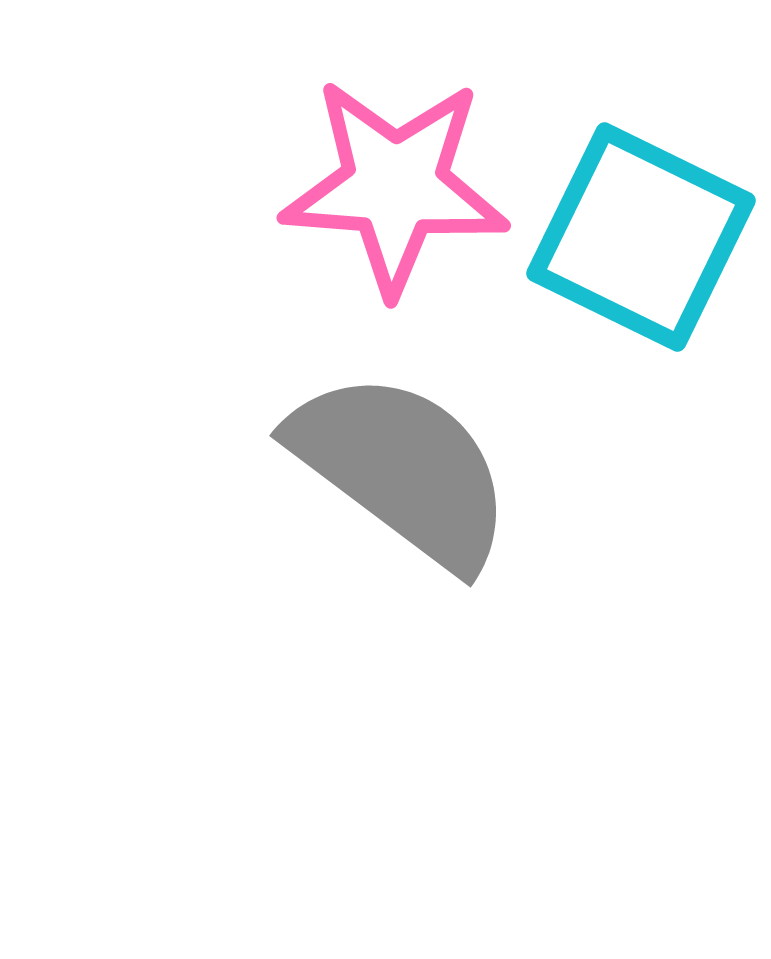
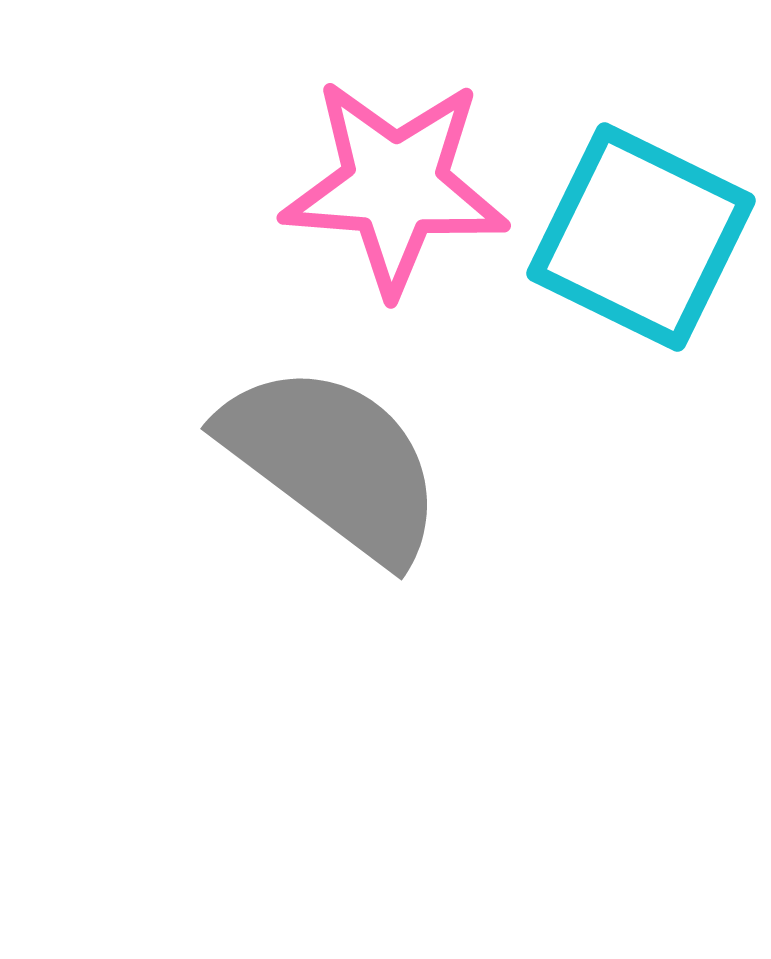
gray semicircle: moved 69 px left, 7 px up
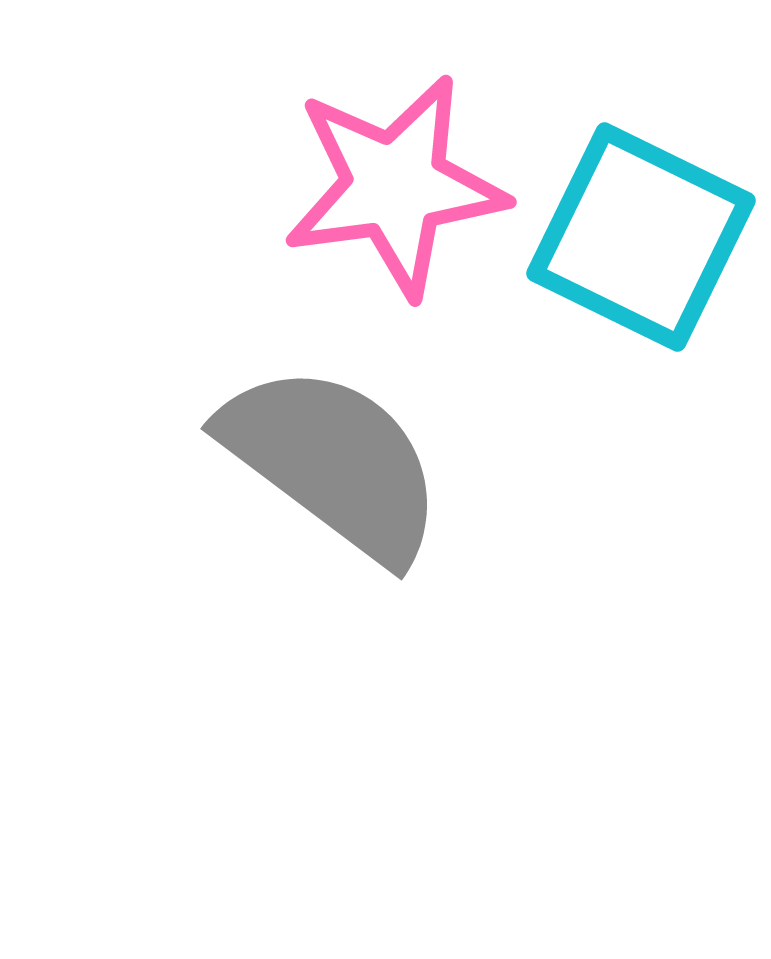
pink star: rotated 12 degrees counterclockwise
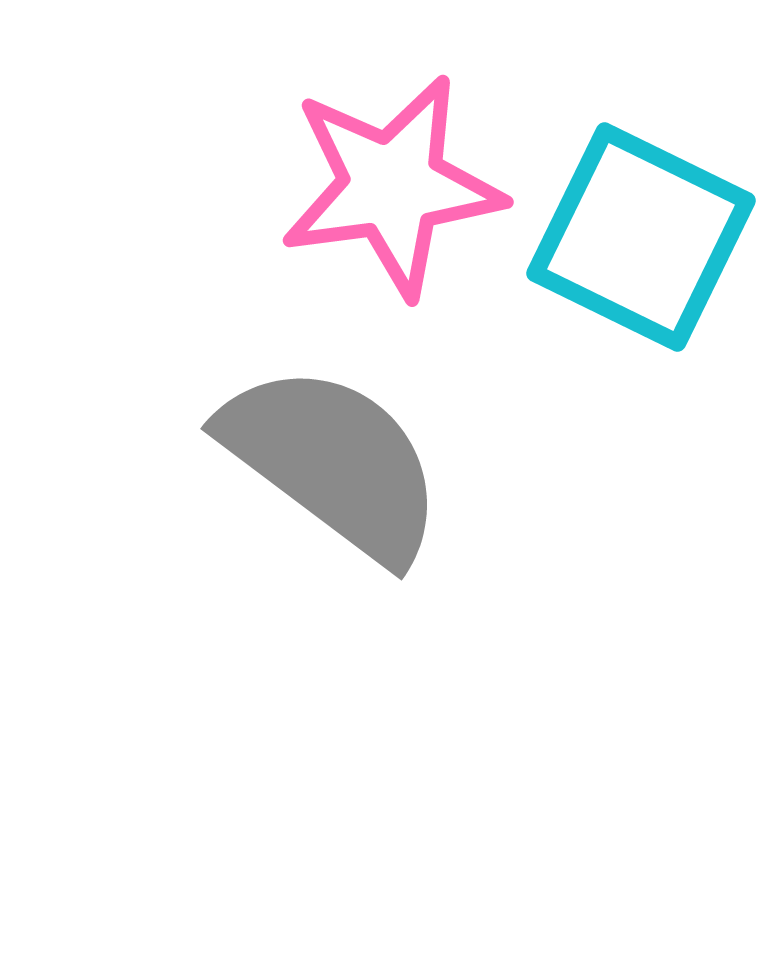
pink star: moved 3 px left
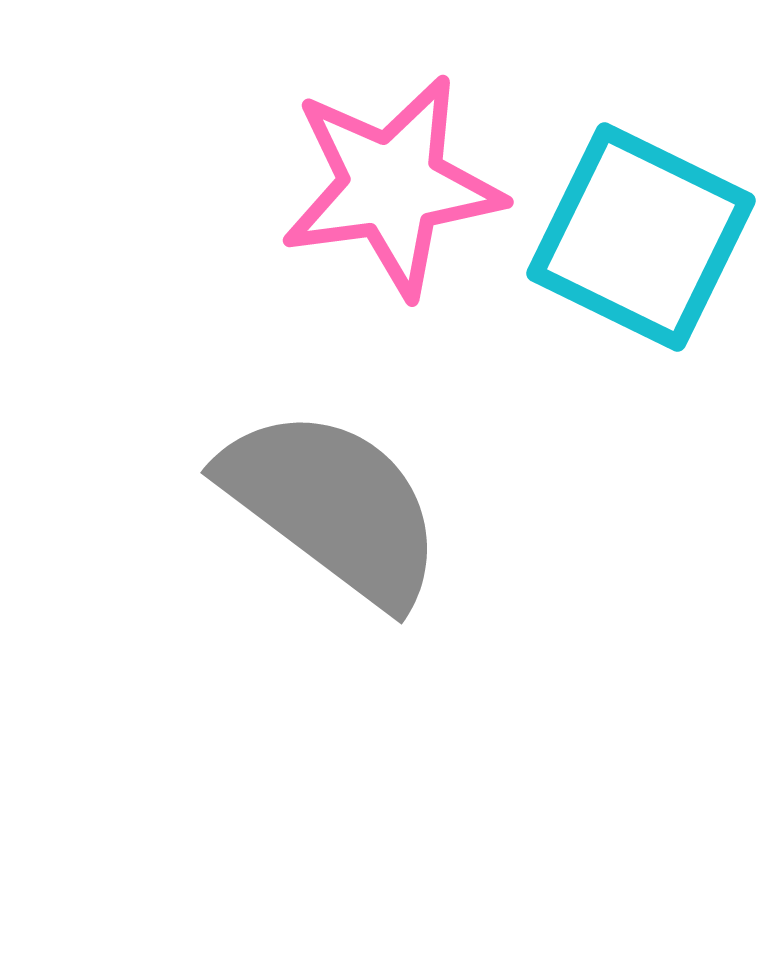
gray semicircle: moved 44 px down
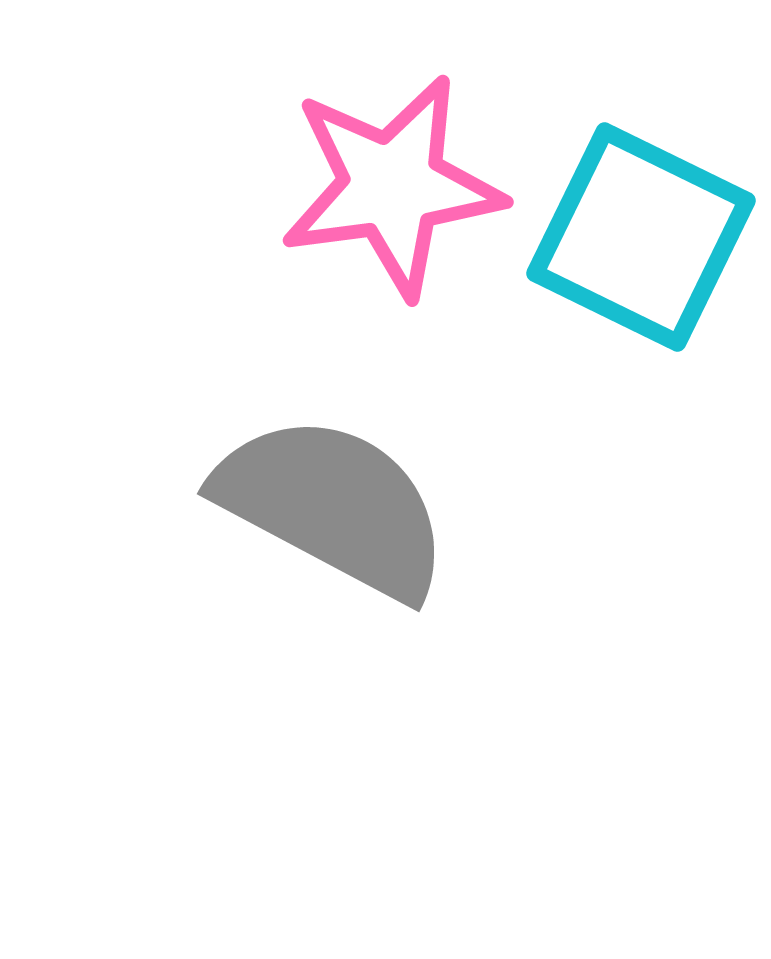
gray semicircle: rotated 9 degrees counterclockwise
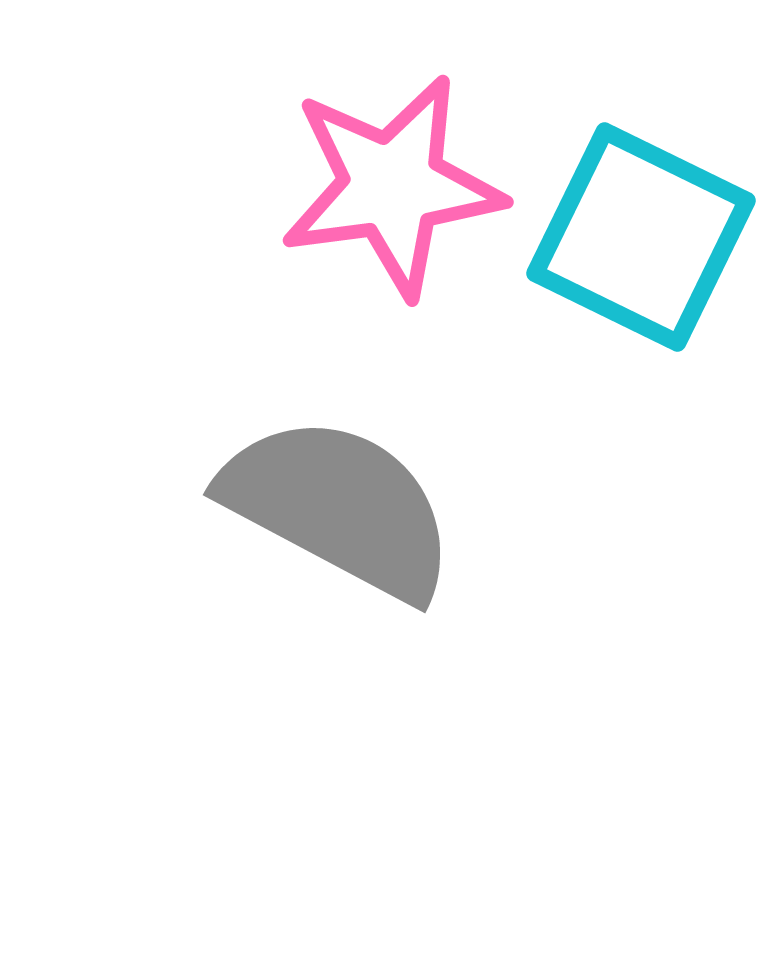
gray semicircle: moved 6 px right, 1 px down
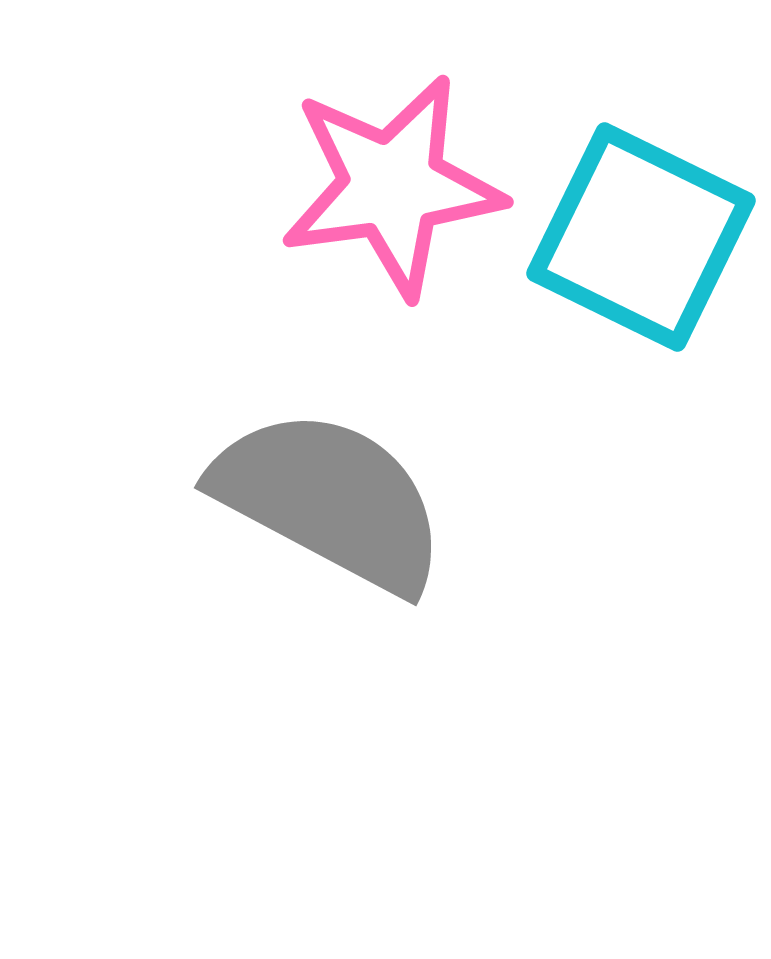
gray semicircle: moved 9 px left, 7 px up
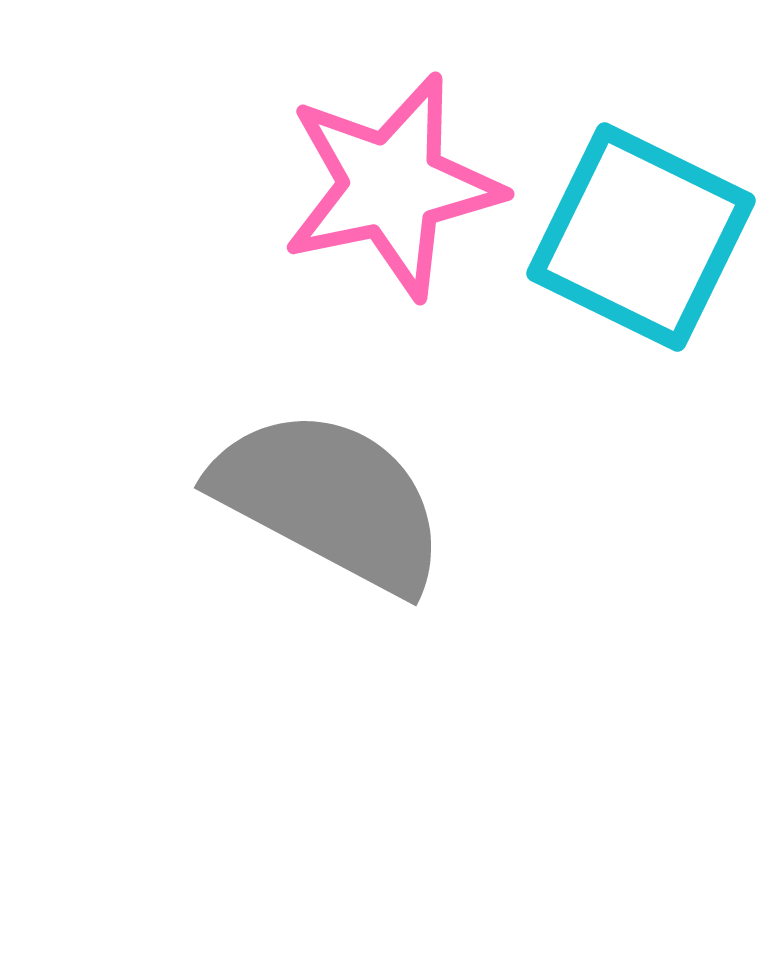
pink star: rotated 4 degrees counterclockwise
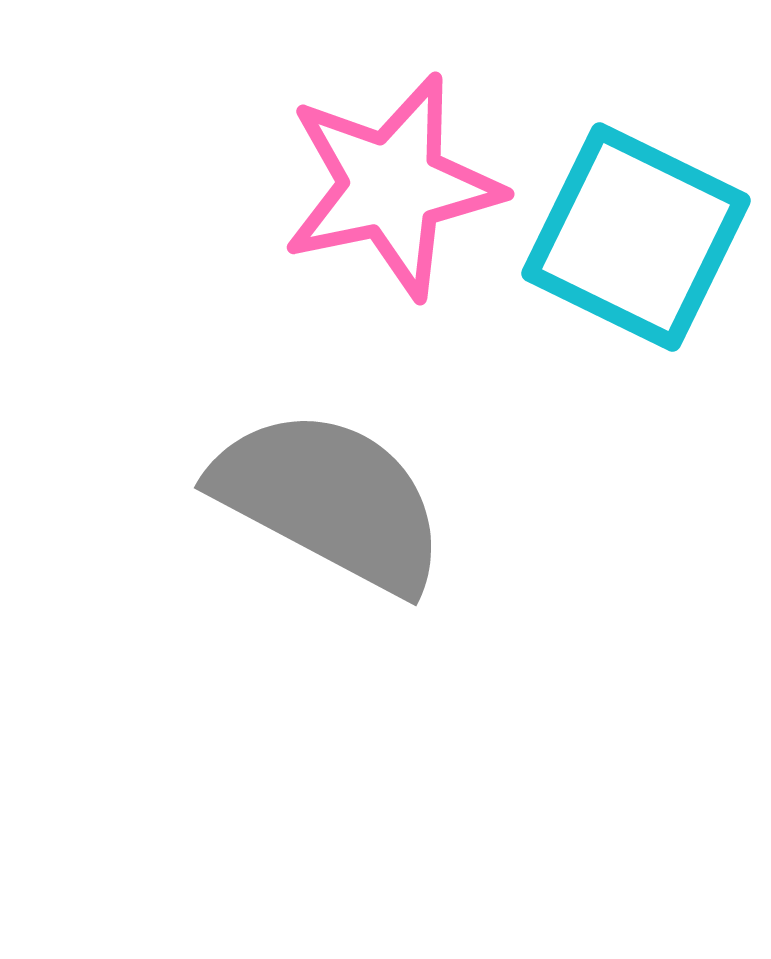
cyan square: moved 5 px left
